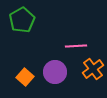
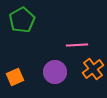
pink line: moved 1 px right, 1 px up
orange square: moved 10 px left; rotated 24 degrees clockwise
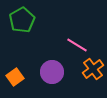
pink line: rotated 35 degrees clockwise
purple circle: moved 3 px left
orange square: rotated 12 degrees counterclockwise
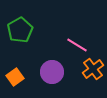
green pentagon: moved 2 px left, 10 px down
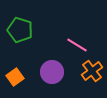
green pentagon: rotated 25 degrees counterclockwise
orange cross: moved 1 px left, 2 px down
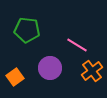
green pentagon: moved 7 px right; rotated 10 degrees counterclockwise
purple circle: moved 2 px left, 4 px up
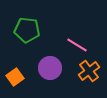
orange cross: moved 3 px left
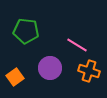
green pentagon: moved 1 px left, 1 px down
orange cross: rotated 35 degrees counterclockwise
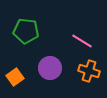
pink line: moved 5 px right, 4 px up
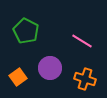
green pentagon: rotated 20 degrees clockwise
orange cross: moved 4 px left, 8 px down
orange square: moved 3 px right
